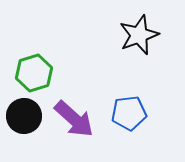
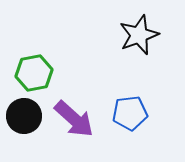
green hexagon: rotated 6 degrees clockwise
blue pentagon: moved 1 px right
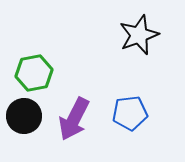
purple arrow: rotated 75 degrees clockwise
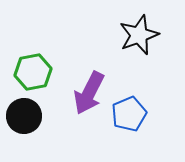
green hexagon: moved 1 px left, 1 px up
blue pentagon: moved 1 px left, 1 px down; rotated 16 degrees counterclockwise
purple arrow: moved 15 px right, 26 px up
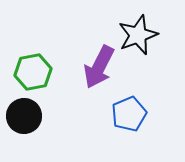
black star: moved 1 px left
purple arrow: moved 10 px right, 26 px up
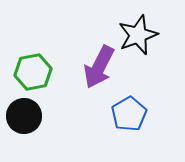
blue pentagon: rotated 8 degrees counterclockwise
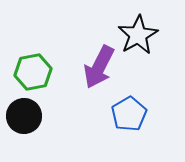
black star: rotated 9 degrees counterclockwise
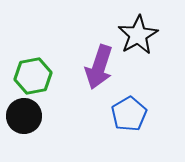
purple arrow: rotated 9 degrees counterclockwise
green hexagon: moved 4 px down
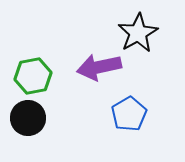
black star: moved 2 px up
purple arrow: rotated 60 degrees clockwise
black circle: moved 4 px right, 2 px down
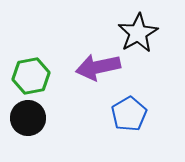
purple arrow: moved 1 px left
green hexagon: moved 2 px left
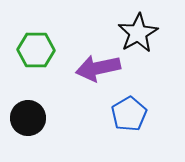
purple arrow: moved 1 px down
green hexagon: moved 5 px right, 26 px up; rotated 12 degrees clockwise
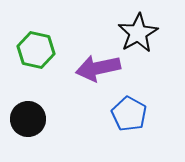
green hexagon: rotated 12 degrees clockwise
blue pentagon: rotated 12 degrees counterclockwise
black circle: moved 1 px down
